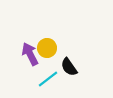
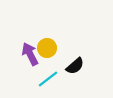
black semicircle: moved 6 px right, 1 px up; rotated 96 degrees counterclockwise
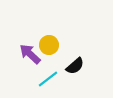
yellow circle: moved 2 px right, 3 px up
purple arrow: rotated 20 degrees counterclockwise
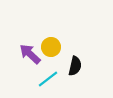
yellow circle: moved 2 px right, 2 px down
black semicircle: rotated 36 degrees counterclockwise
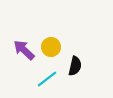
purple arrow: moved 6 px left, 4 px up
cyan line: moved 1 px left
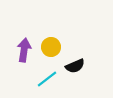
purple arrow: rotated 55 degrees clockwise
black semicircle: rotated 54 degrees clockwise
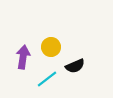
purple arrow: moved 1 px left, 7 px down
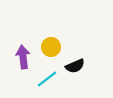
purple arrow: rotated 15 degrees counterclockwise
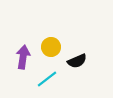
purple arrow: rotated 15 degrees clockwise
black semicircle: moved 2 px right, 5 px up
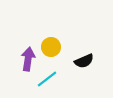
purple arrow: moved 5 px right, 2 px down
black semicircle: moved 7 px right
